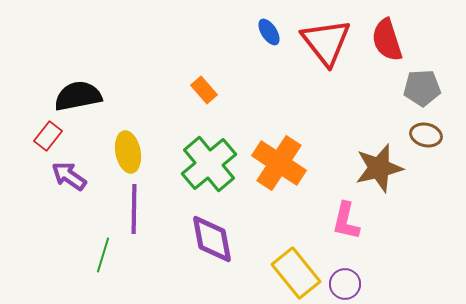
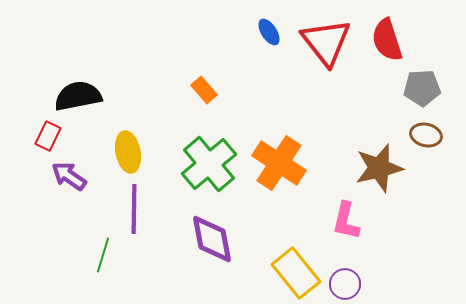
red rectangle: rotated 12 degrees counterclockwise
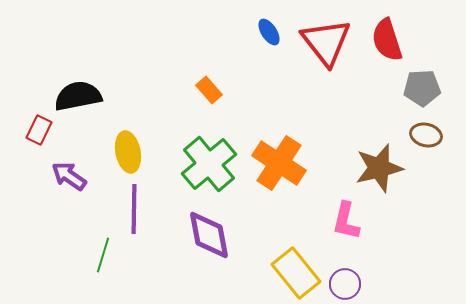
orange rectangle: moved 5 px right
red rectangle: moved 9 px left, 6 px up
purple diamond: moved 3 px left, 4 px up
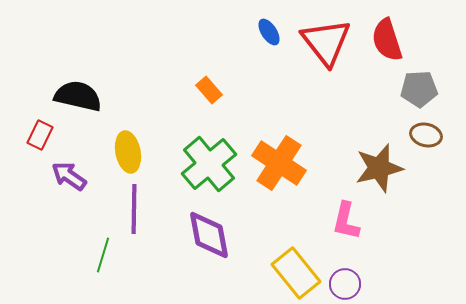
gray pentagon: moved 3 px left, 1 px down
black semicircle: rotated 24 degrees clockwise
red rectangle: moved 1 px right, 5 px down
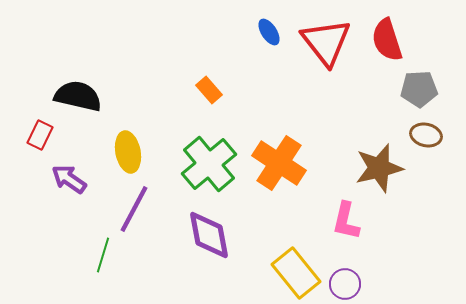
purple arrow: moved 3 px down
purple line: rotated 27 degrees clockwise
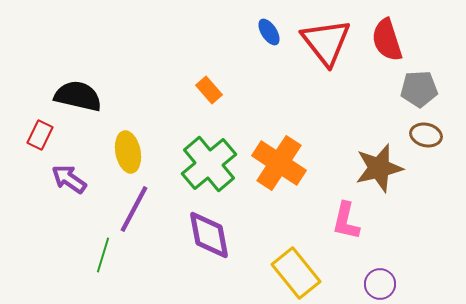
purple circle: moved 35 px right
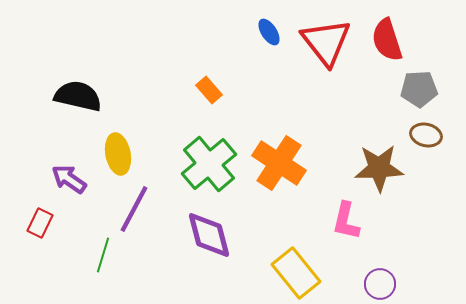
red rectangle: moved 88 px down
yellow ellipse: moved 10 px left, 2 px down
brown star: rotated 12 degrees clockwise
purple diamond: rotated 4 degrees counterclockwise
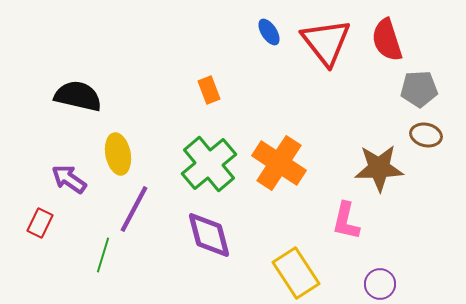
orange rectangle: rotated 20 degrees clockwise
yellow rectangle: rotated 6 degrees clockwise
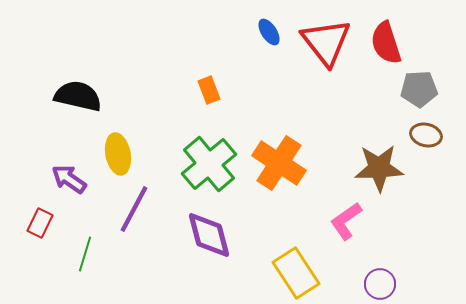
red semicircle: moved 1 px left, 3 px down
pink L-shape: rotated 42 degrees clockwise
green line: moved 18 px left, 1 px up
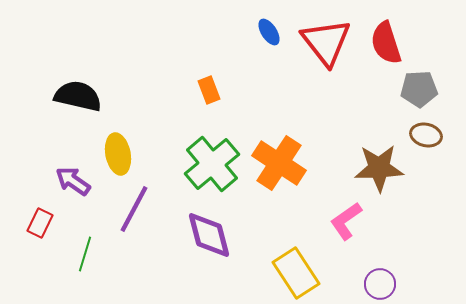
green cross: moved 3 px right
purple arrow: moved 4 px right, 2 px down
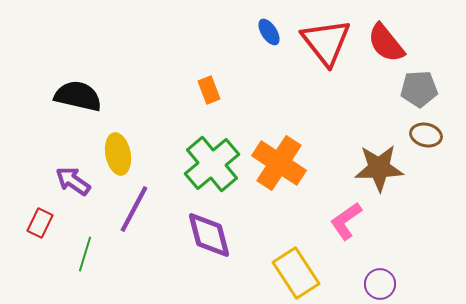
red semicircle: rotated 21 degrees counterclockwise
